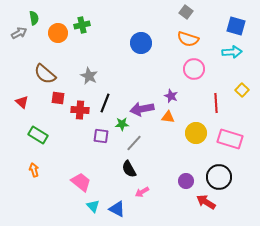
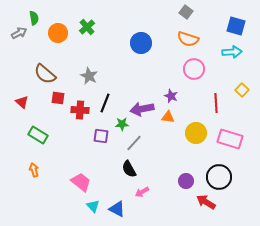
green cross: moved 5 px right, 2 px down; rotated 28 degrees counterclockwise
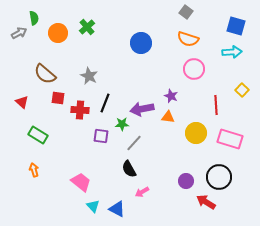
red line: moved 2 px down
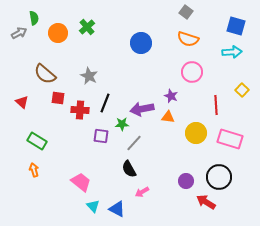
pink circle: moved 2 px left, 3 px down
green rectangle: moved 1 px left, 6 px down
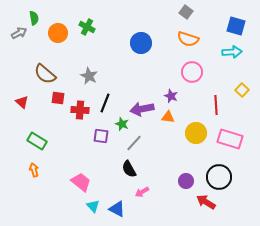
green cross: rotated 21 degrees counterclockwise
green star: rotated 24 degrees clockwise
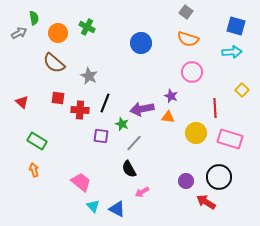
brown semicircle: moved 9 px right, 11 px up
red line: moved 1 px left, 3 px down
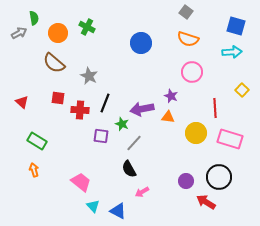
blue triangle: moved 1 px right, 2 px down
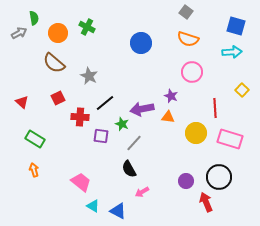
red square: rotated 32 degrees counterclockwise
black line: rotated 30 degrees clockwise
red cross: moved 7 px down
green rectangle: moved 2 px left, 2 px up
red arrow: rotated 36 degrees clockwise
cyan triangle: rotated 16 degrees counterclockwise
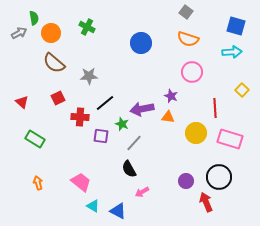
orange circle: moved 7 px left
gray star: rotated 30 degrees counterclockwise
orange arrow: moved 4 px right, 13 px down
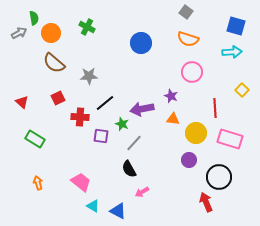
orange triangle: moved 5 px right, 2 px down
purple circle: moved 3 px right, 21 px up
